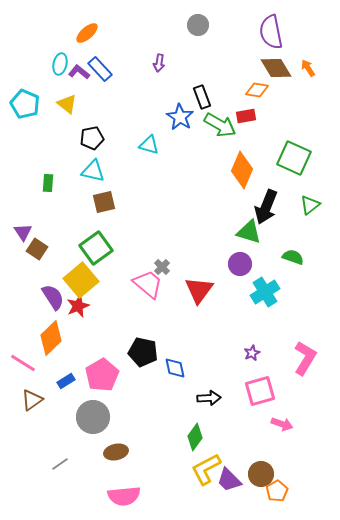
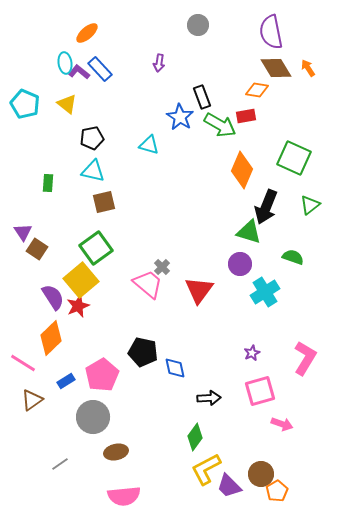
cyan ellipse at (60, 64): moved 5 px right, 1 px up; rotated 20 degrees counterclockwise
purple trapezoid at (229, 480): moved 6 px down
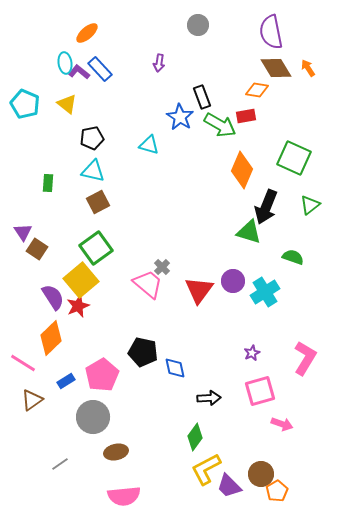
brown square at (104, 202): moved 6 px left; rotated 15 degrees counterclockwise
purple circle at (240, 264): moved 7 px left, 17 px down
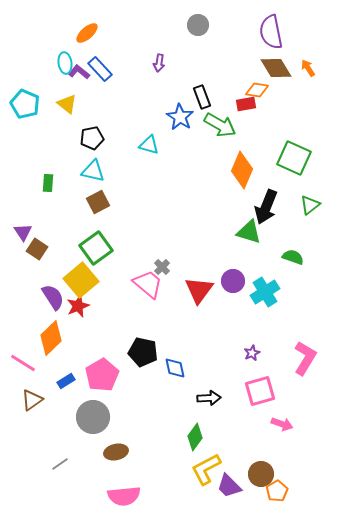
red rectangle at (246, 116): moved 12 px up
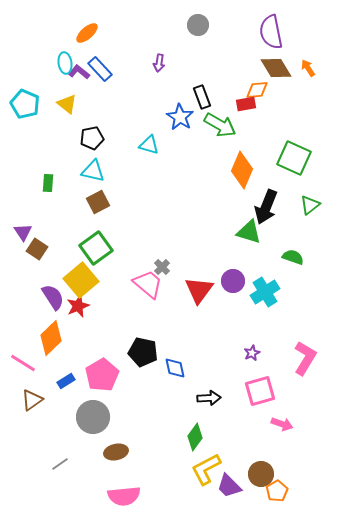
orange diamond at (257, 90): rotated 15 degrees counterclockwise
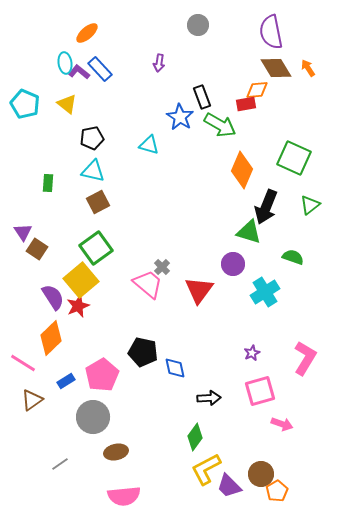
purple circle at (233, 281): moved 17 px up
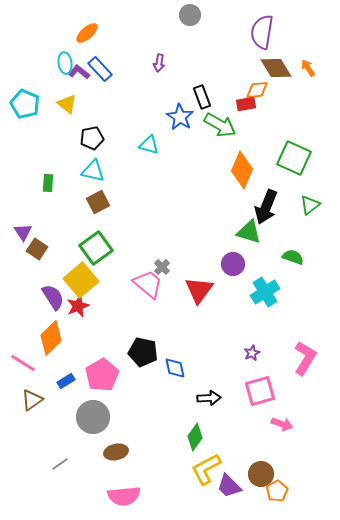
gray circle at (198, 25): moved 8 px left, 10 px up
purple semicircle at (271, 32): moved 9 px left; rotated 20 degrees clockwise
